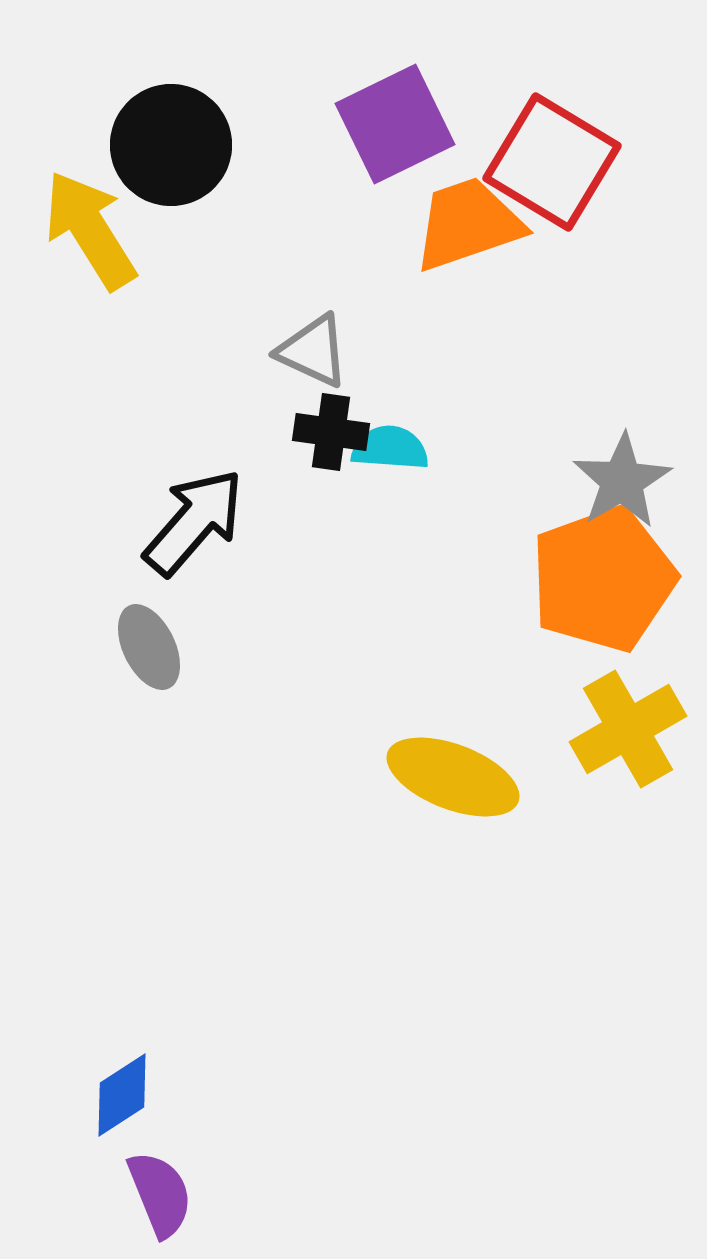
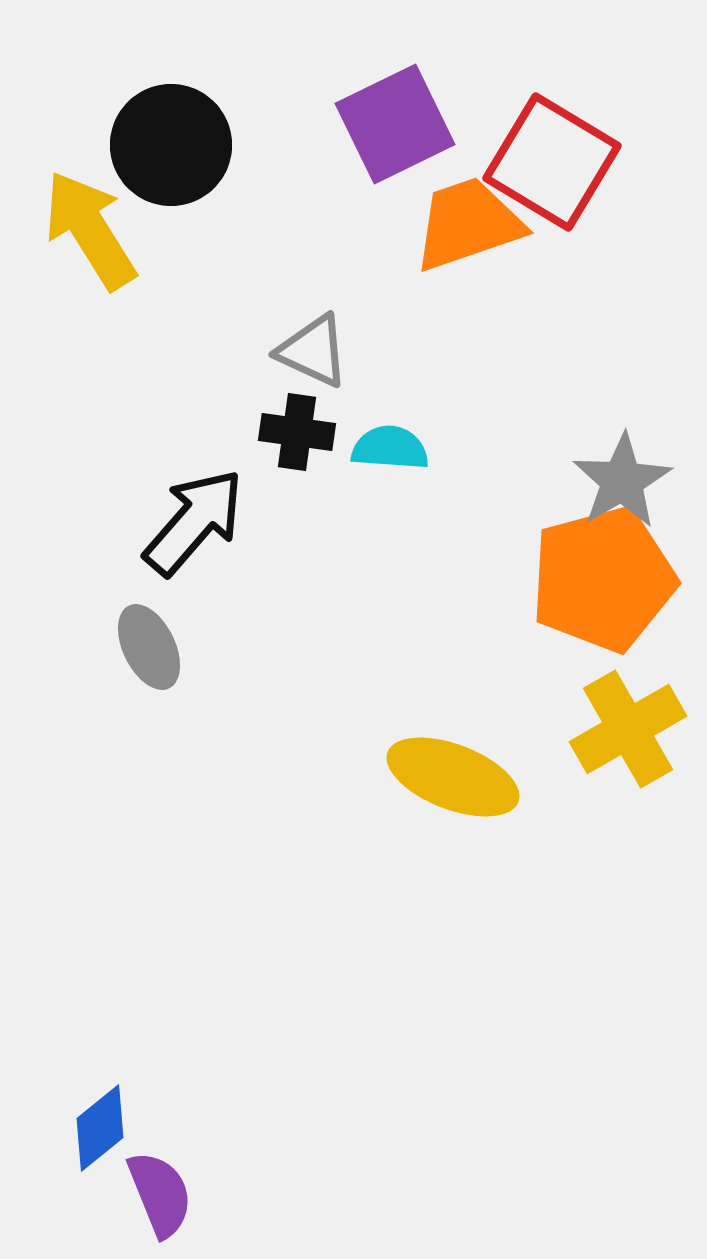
black cross: moved 34 px left
orange pentagon: rotated 5 degrees clockwise
blue diamond: moved 22 px left, 33 px down; rotated 6 degrees counterclockwise
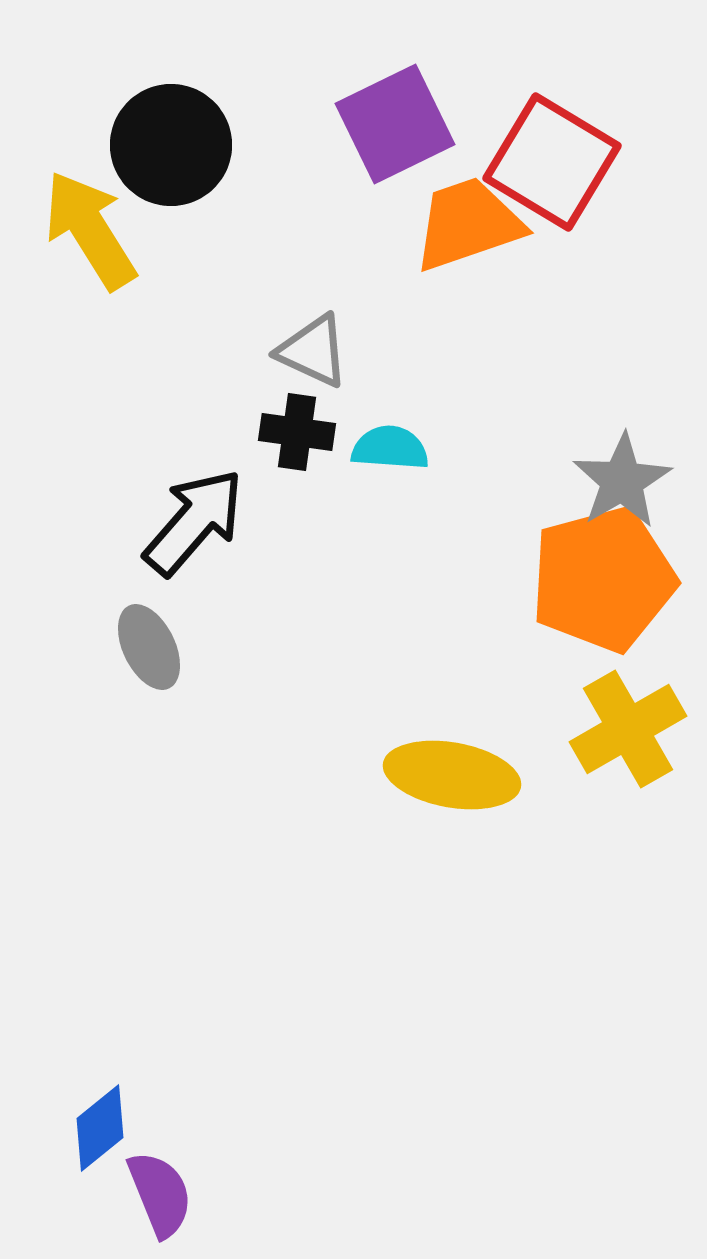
yellow ellipse: moved 1 px left, 2 px up; rotated 11 degrees counterclockwise
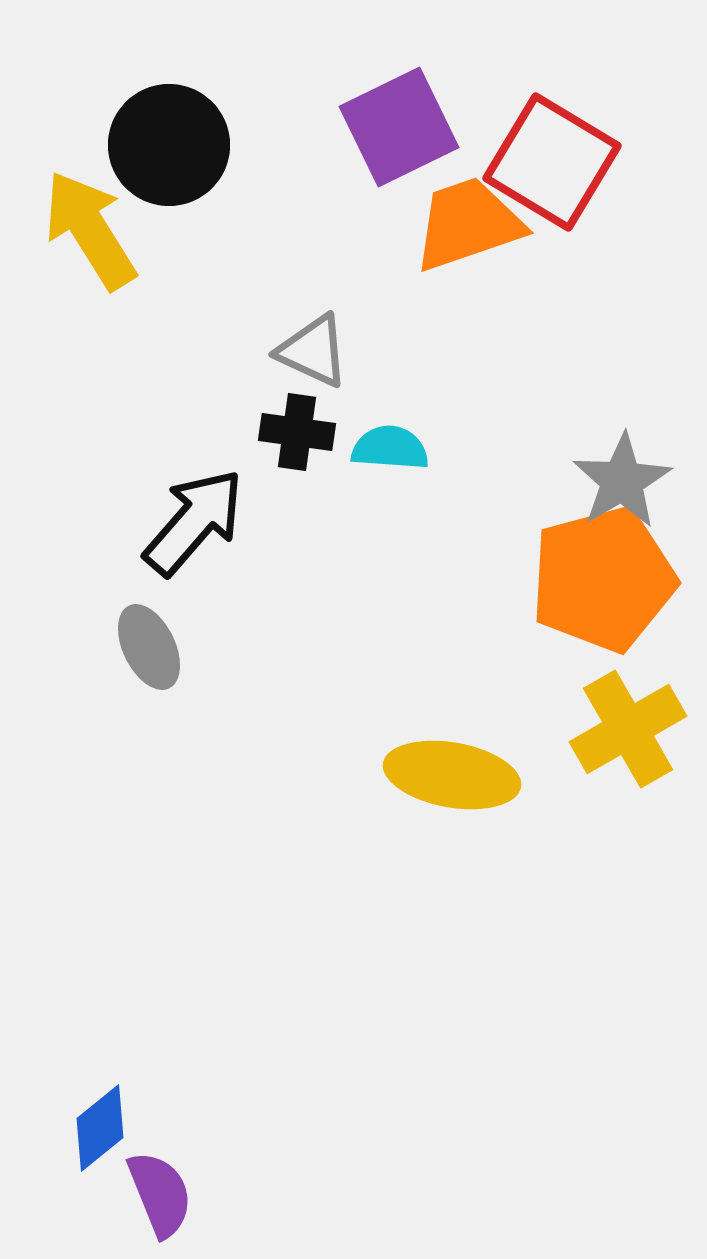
purple square: moved 4 px right, 3 px down
black circle: moved 2 px left
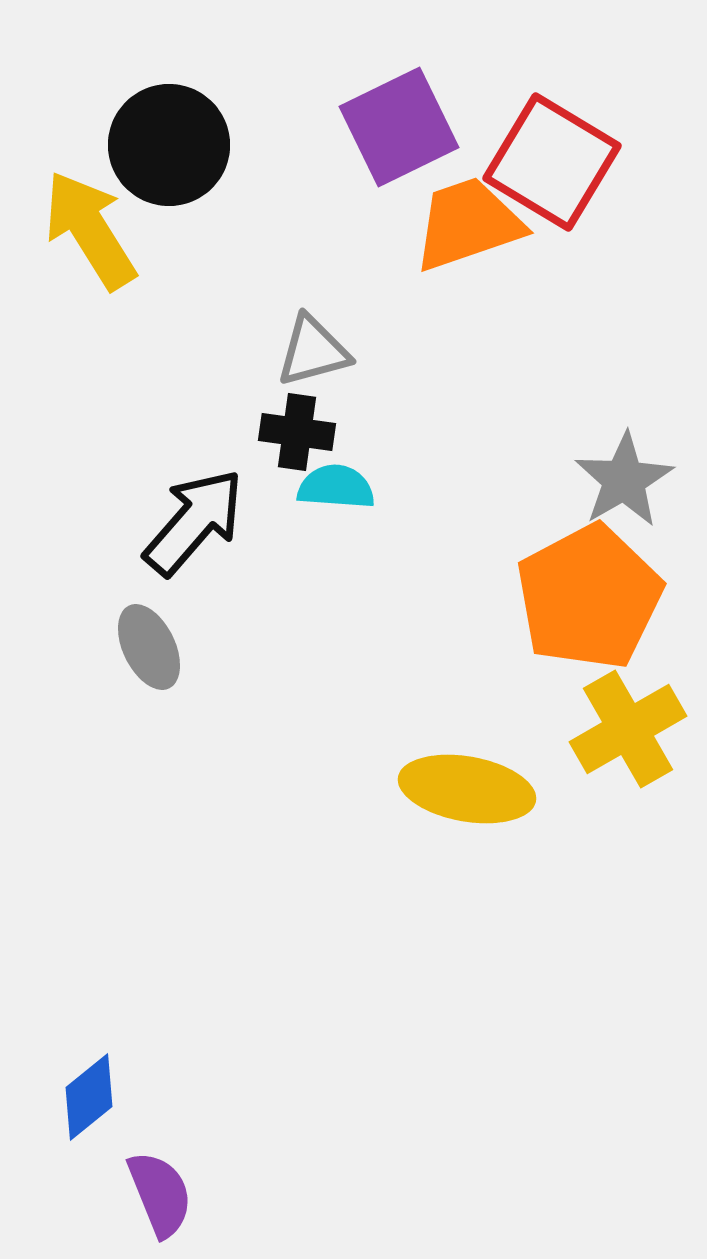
gray triangle: rotated 40 degrees counterclockwise
cyan semicircle: moved 54 px left, 39 px down
gray star: moved 2 px right, 1 px up
orange pentagon: moved 14 px left, 18 px down; rotated 13 degrees counterclockwise
yellow ellipse: moved 15 px right, 14 px down
blue diamond: moved 11 px left, 31 px up
